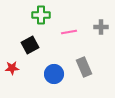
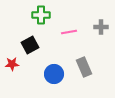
red star: moved 4 px up
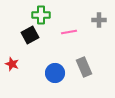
gray cross: moved 2 px left, 7 px up
black square: moved 10 px up
red star: rotated 24 degrees clockwise
blue circle: moved 1 px right, 1 px up
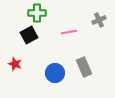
green cross: moved 4 px left, 2 px up
gray cross: rotated 24 degrees counterclockwise
black square: moved 1 px left
red star: moved 3 px right
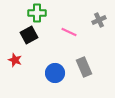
pink line: rotated 35 degrees clockwise
red star: moved 4 px up
